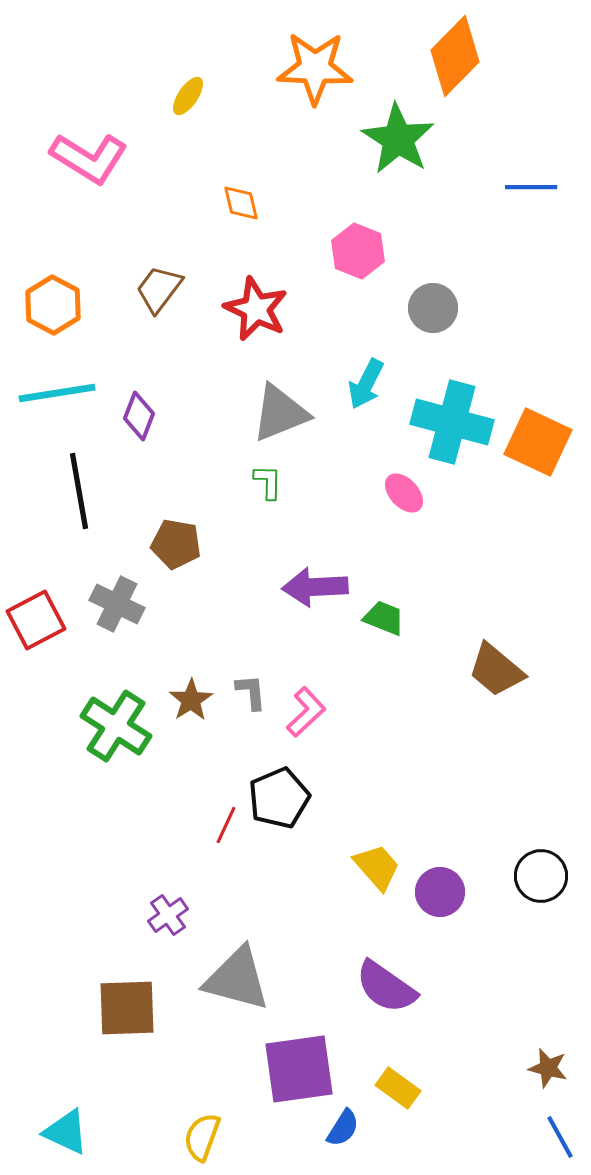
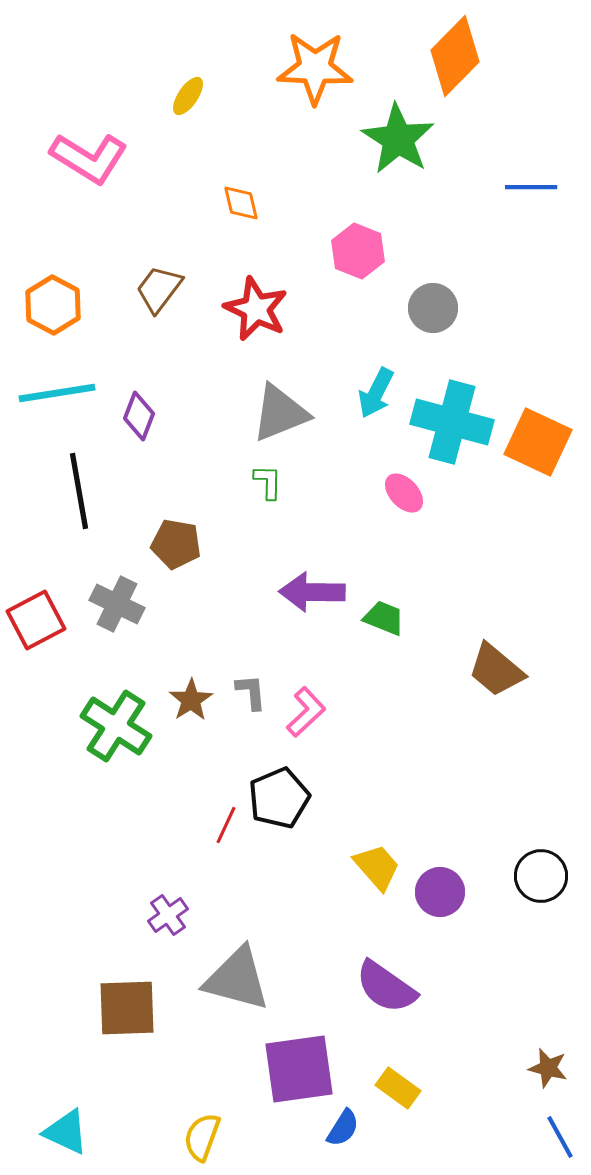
cyan arrow at (366, 384): moved 10 px right, 9 px down
purple arrow at (315, 587): moved 3 px left, 5 px down; rotated 4 degrees clockwise
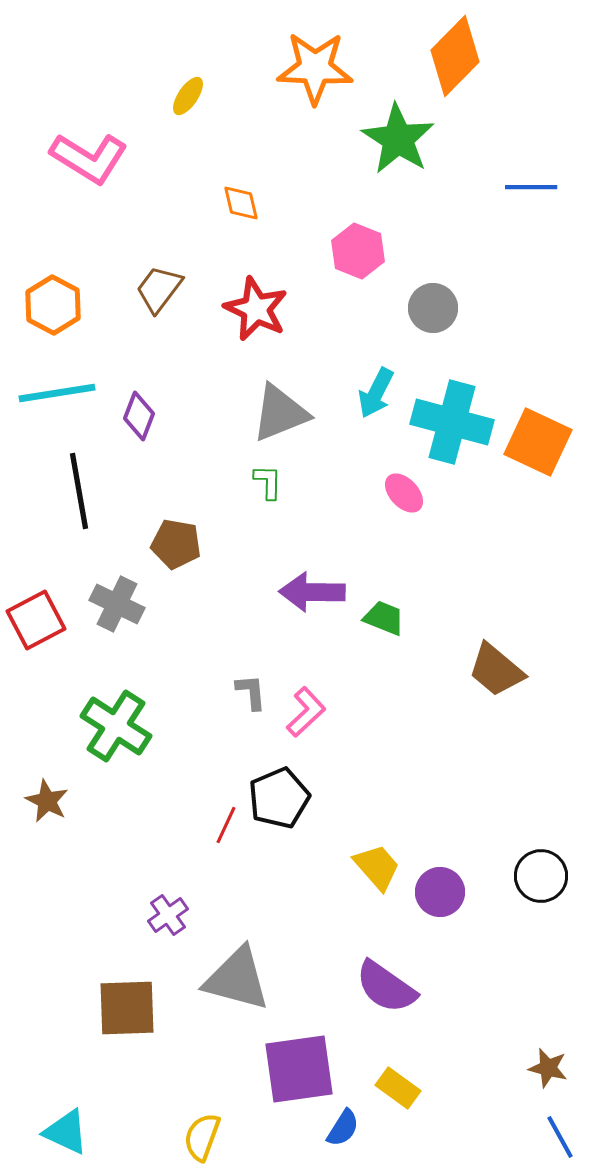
brown star at (191, 700): moved 144 px left, 101 px down; rotated 12 degrees counterclockwise
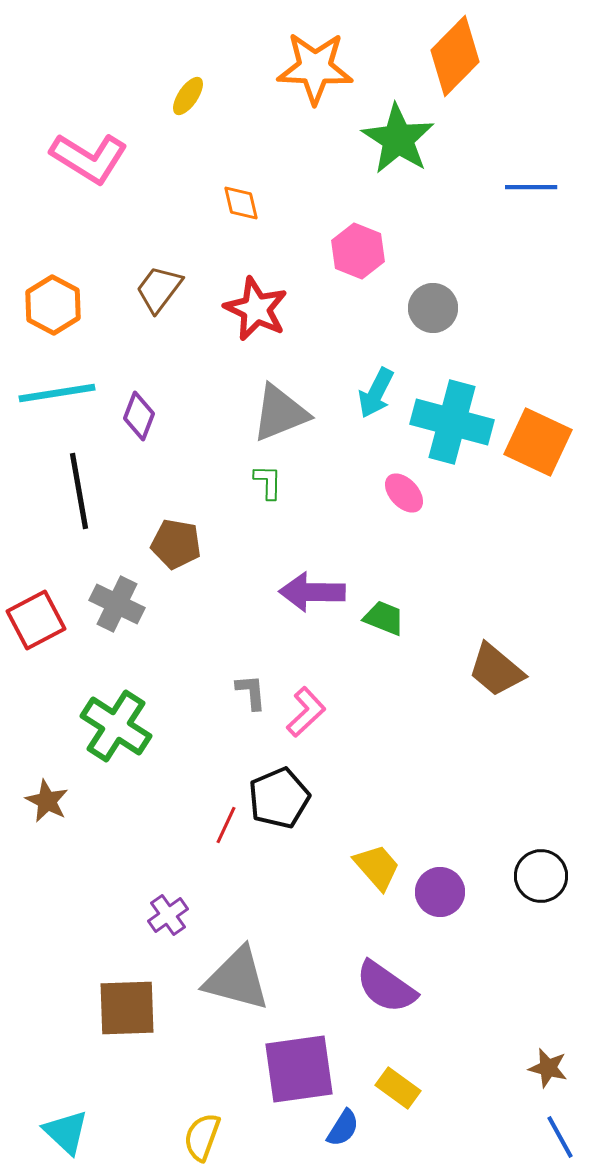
cyan triangle at (66, 1132): rotated 18 degrees clockwise
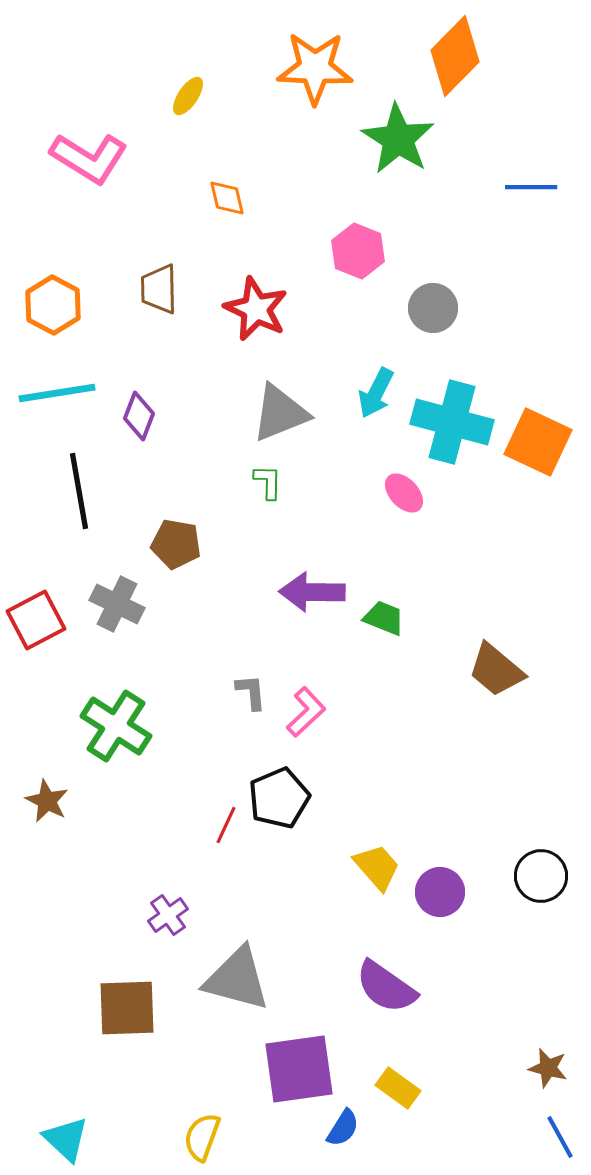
orange diamond at (241, 203): moved 14 px left, 5 px up
brown trapezoid at (159, 289): rotated 38 degrees counterclockwise
cyan triangle at (66, 1132): moved 7 px down
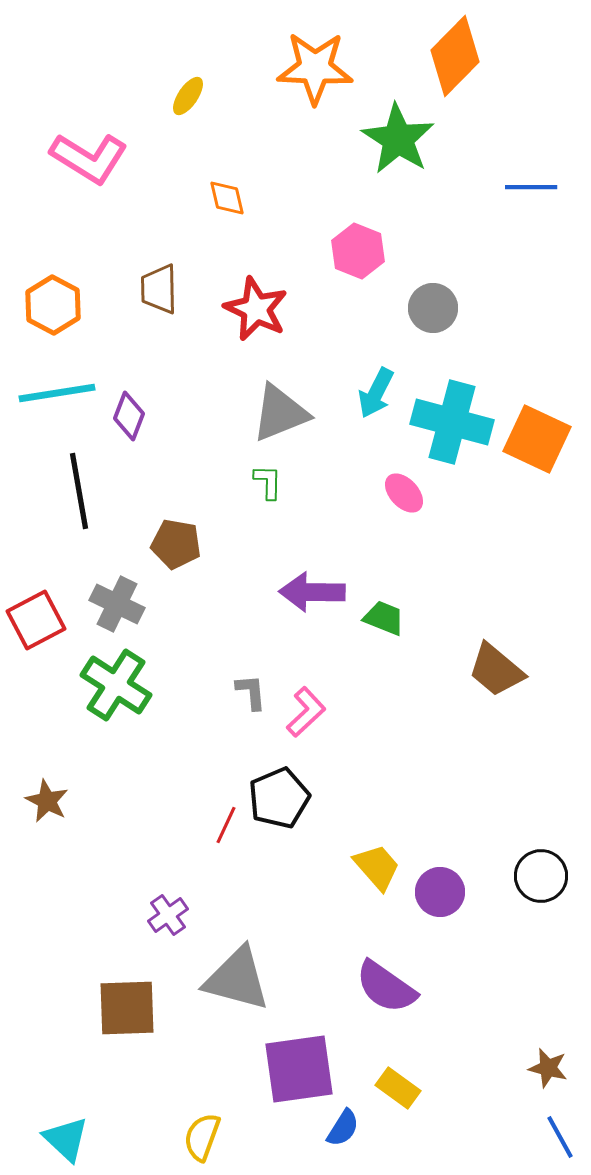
purple diamond at (139, 416): moved 10 px left
orange square at (538, 442): moved 1 px left, 3 px up
green cross at (116, 726): moved 41 px up
